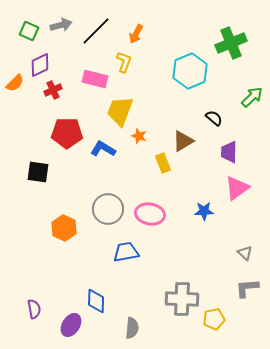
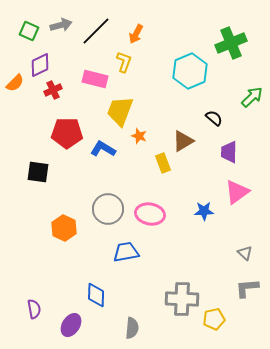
pink triangle: moved 4 px down
blue diamond: moved 6 px up
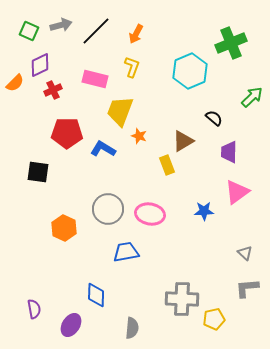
yellow L-shape: moved 8 px right, 5 px down
yellow rectangle: moved 4 px right, 2 px down
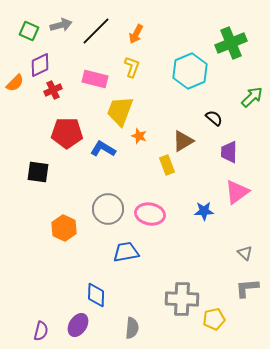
purple semicircle: moved 7 px right, 22 px down; rotated 24 degrees clockwise
purple ellipse: moved 7 px right
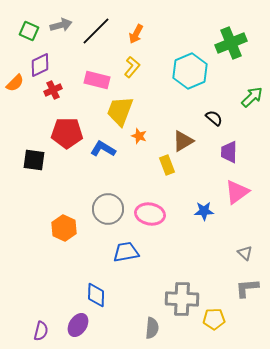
yellow L-shape: rotated 20 degrees clockwise
pink rectangle: moved 2 px right, 1 px down
black square: moved 4 px left, 12 px up
yellow pentagon: rotated 10 degrees clockwise
gray semicircle: moved 20 px right
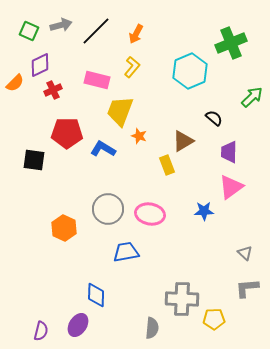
pink triangle: moved 6 px left, 5 px up
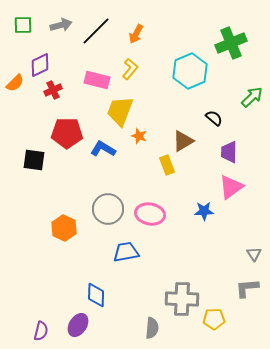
green square: moved 6 px left, 6 px up; rotated 24 degrees counterclockwise
yellow L-shape: moved 2 px left, 2 px down
gray triangle: moved 9 px right, 1 px down; rotated 14 degrees clockwise
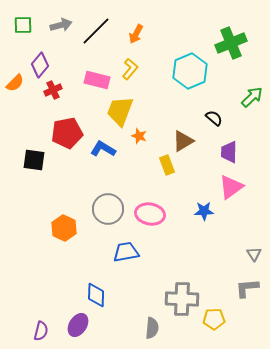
purple diamond: rotated 25 degrees counterclockwise
red pentagon: rotated 12 degrees counterclockwise
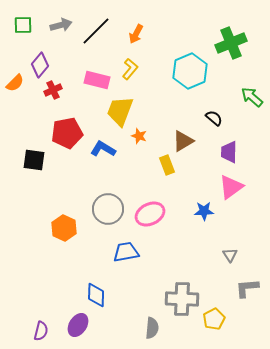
green arrow: rotated 95 degrees counterclockwise
pink ellipse: rotated 36 degrees counterclockwise
gray triangle: moved 24 px left, 1 px down
yellow pentagon: rotated 25 degrees counterclockwise
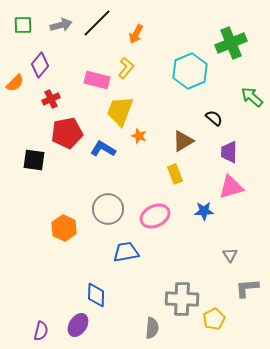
black line: moved 1 px right, 8 px up
yellow L-shape: moved 4 px left, 1 px up
red cross: moved 2 px left, 9 px down
yellow rectangle: moved 8 px right, 9 px down
pink triangle: rotated 20 degrees clockwise
pink ellipse: moved 5 px right, 2 px down
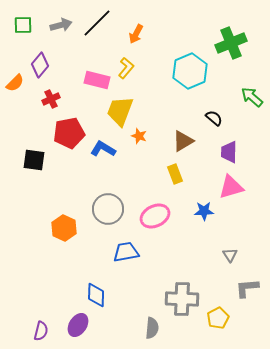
red pentagon: moved 2 px right
yellow pentagon: moved 4 px right, 1 px up
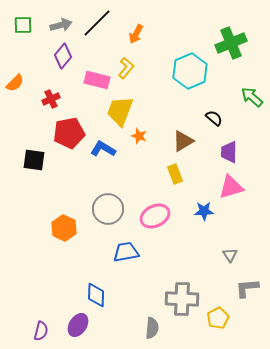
purple diamond: moved 23 px right, 9 px up
